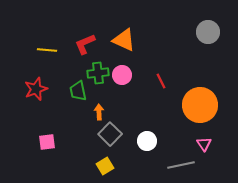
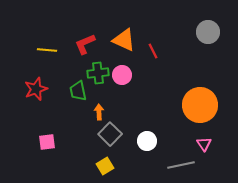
red line: moved 8 px left, 30 px up
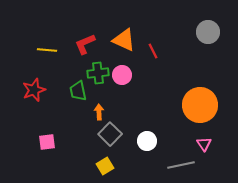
red star: moved 2 px left, 1 px down
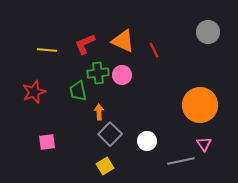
orange triangle: moved 1 px left, 1 px down
red line: moved 1 px right, 1 px up
red star: moved 2 px down
gray line: moved 4 px up
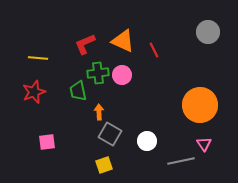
yellow line: moved 9 px left, 8 px down
gray square: rotated 15 degrees counterclockwise
yellow square: moved 1 px left, 1 px up; rotated 12 degrees clockwise
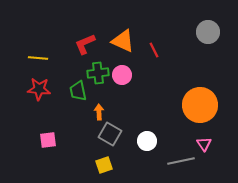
red star: moved 5 px right, 3 px up; rotated 25 degrees clockwise
pink square: moved 1 px right, 2 px up
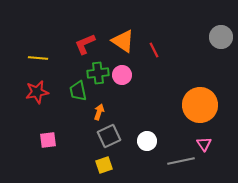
gray circle: moved 13 px right, 5 px down
orange triangle: rotated 10 degrees clockwise
red star: moved 2 px left, 3 px down; rotated 15 degrees counterclockwise
orange arrow: rotated 21 degrees clockwise
gray square: moved 1 px left, 2 px down; rotated 35 degrees clockwise
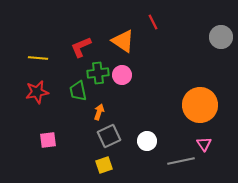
red L-shape: moved 4 px left, 3 px down
red line: moved 1 px left, 28 px up
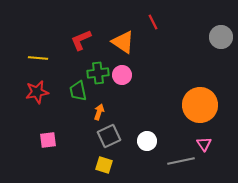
orange triangle: moved 1 px down
red L-shape: moved 7 px up
yellow square: rotated 36 degrees clockwise
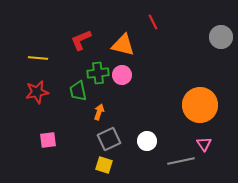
orange triangle: moved 3 px down; rotated 20 degrees counterclockwise
gray square: moved 3 px down
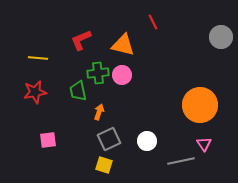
red star: moved 2 px left
